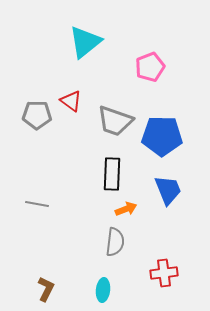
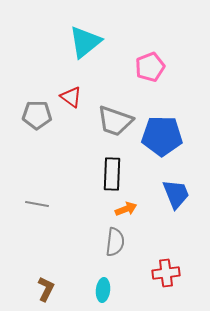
red triangle: moved 4 px up
blue trapezoid: moved 8 px right, 4 px down
red cross: moved 2 px right
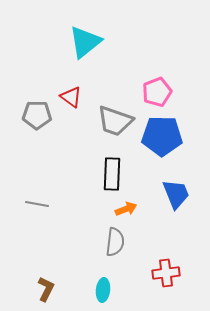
pink pentagon: moved 7 px right, 25 px down
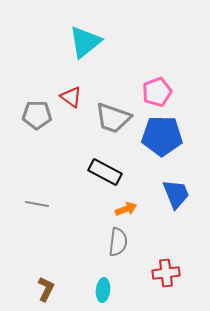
gray trapezoid: moved 2 px left, 3 px up
black rectangle: moved 7 px left, 2 px up; rotated 64 degrees counterclockwise
gray semicircle: moved 3 px right
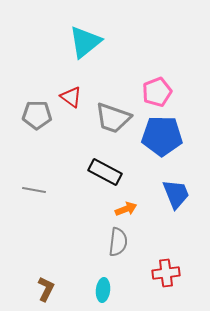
gray line: moved 3 px left, 14 px up
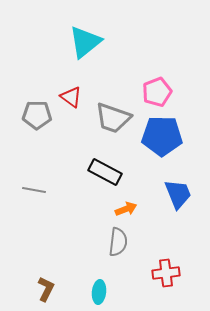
blue trapezoid: moved 2 px right
cyan ellipse: moved 4 px left, 2 px down
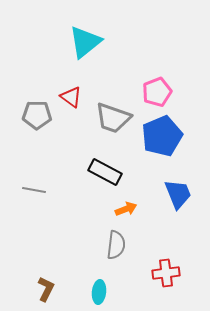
blue pentagon: rotated 24 degrees counterclockwise
gray semicircle: moved 2 px left, 3 px down
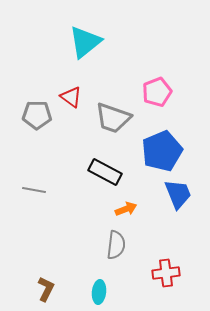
blue pentagon: moved 15 px down
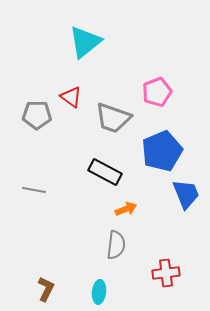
blue trapezoid: moved 8 px right
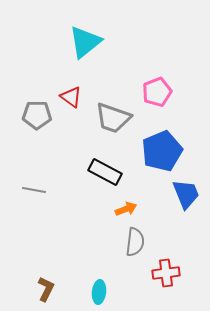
gray semicircle: moved 19 px right, 3 px up
